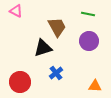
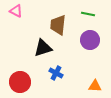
brown trapezoid: moved 1 px right, 2 px up; rotated 145 degrees counterclockwise
purple circle: moved 1 px right, 1 px up
blue cross: rotated 24 degrees counterclockwise
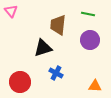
pink triangle: moved 5 px left; rotated 24 degrees clockwise
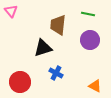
orange triangle: rotated 24 degrees clockwise
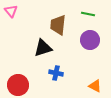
blue cross: rotated 16 degrees counterclockwise
red circle: moved 2 px left, 3 px down
